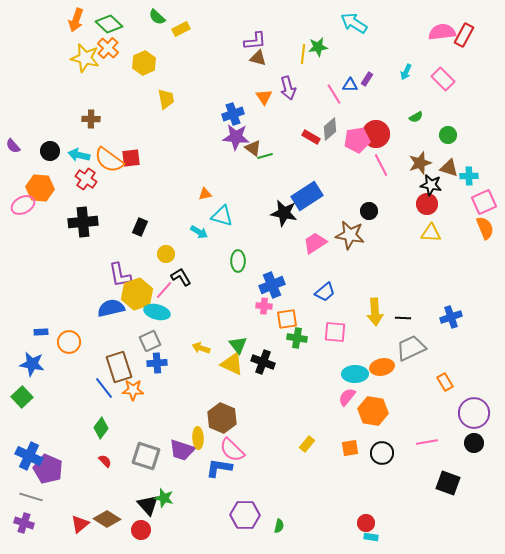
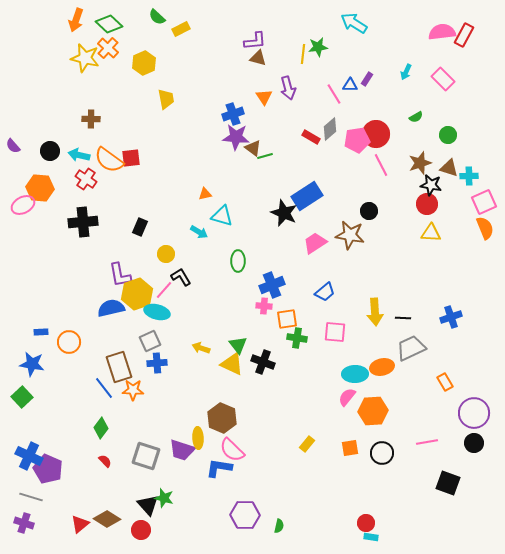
black star at (284, 213): rotated 12 degrees clockwise
orange hexagon at (373, 411): rotated 12 degrees counterclockwise
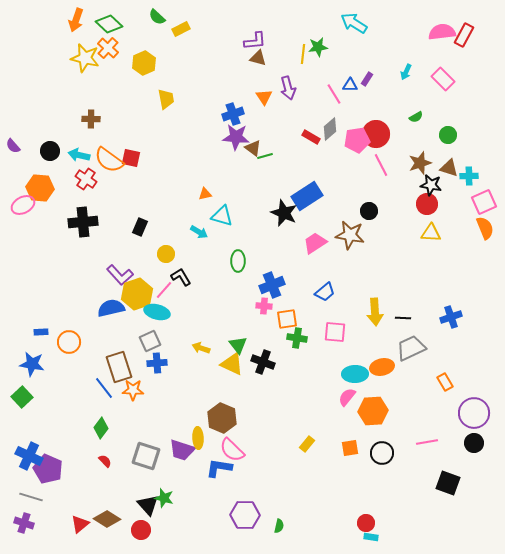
red square at (131, 158): rotated 18 degrees clockwise
purple L-shape at (120, 275): rotated 32 degrees counterclockwise
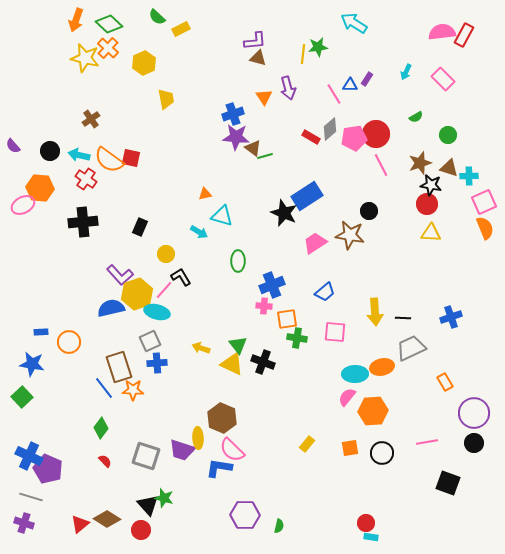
brown cross at (91, 119): rotated 36 degrees counterclockwise
pink pentagon at (357, 140): moved 3 px left, 2 px up
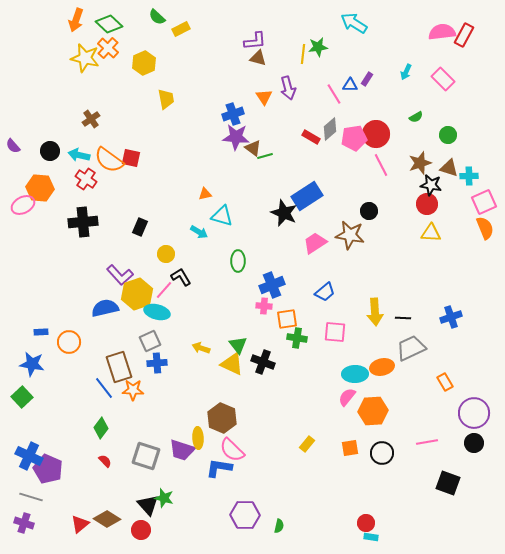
blue semicircle at (111, 308): moved 6 px left
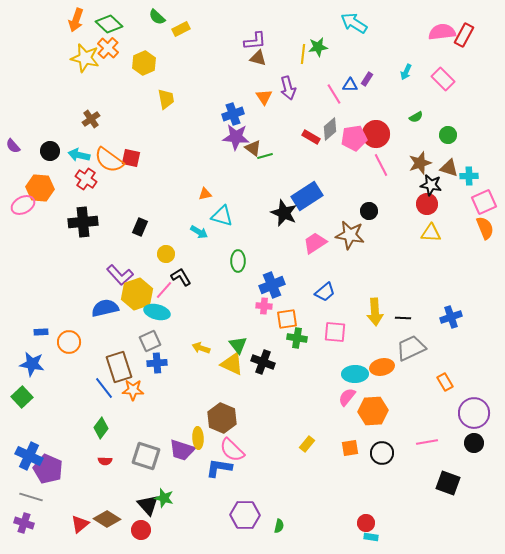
red semicircle at (105, 461): rotated 136 degrees clockwise
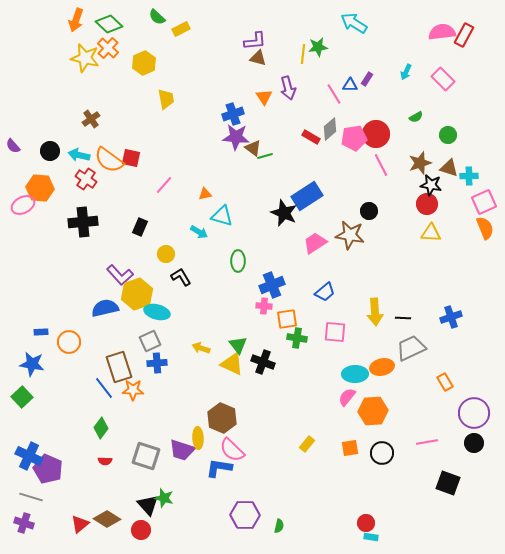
pink line at (164, 290): moved 105 px up
